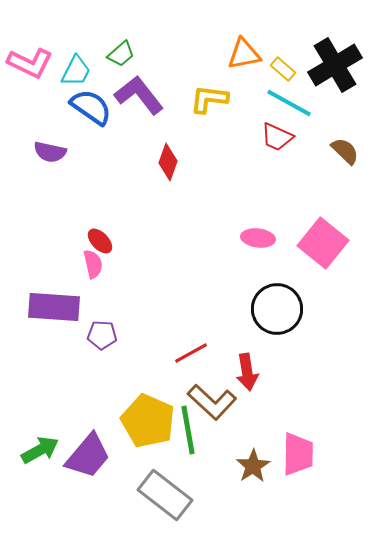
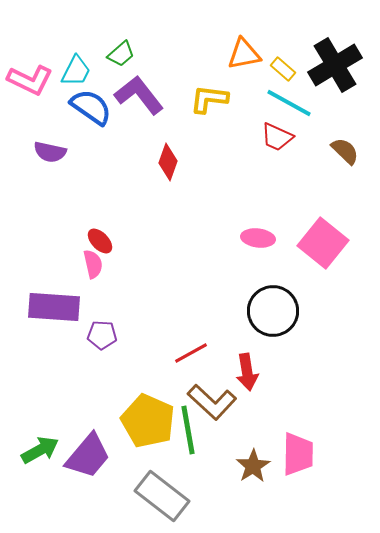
pink L-shape: moved 17 px down
black circle: moved 4 px left, 2 px down
gray rectangle: moved 3 px left, 1 px down
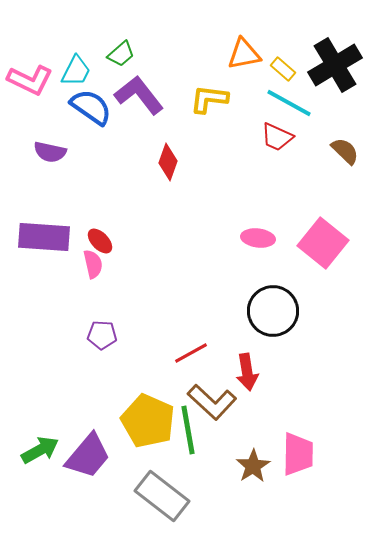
purple rectangle: moved 10 px left, 70 px up
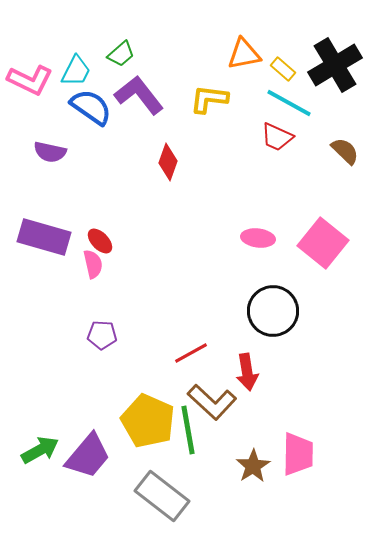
purple rectangle: rotated 12 degrees clockwise
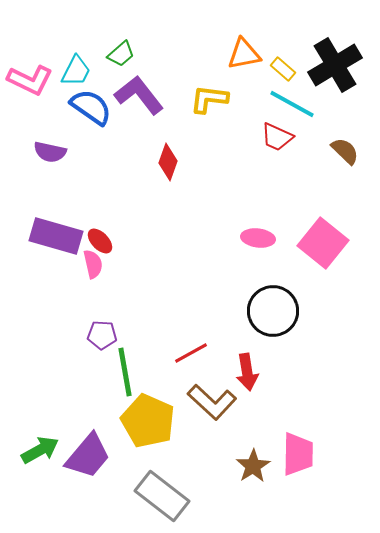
cyan line: moved 3 px right, 1 px down
purple rectangle: moved 12 px right, 1 px up
green line: moved 63 px left, 58 px up
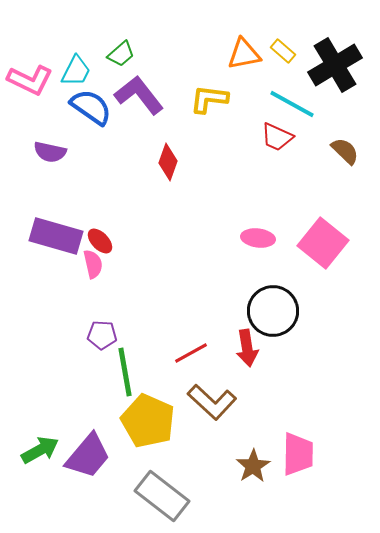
yellow rectangle: moved 18 px up
red arrow: moved 24 px up
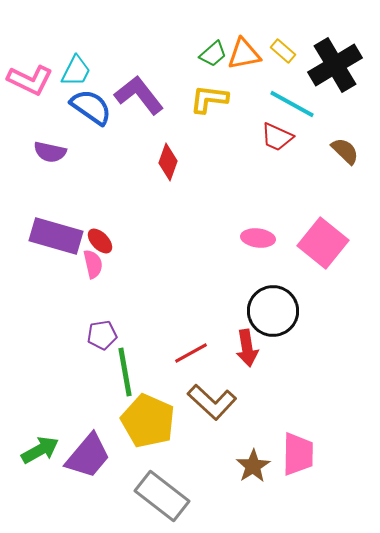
green trapezoid: moved 92 px right
purple pentagon: rotated 12 degrees counterclockwise
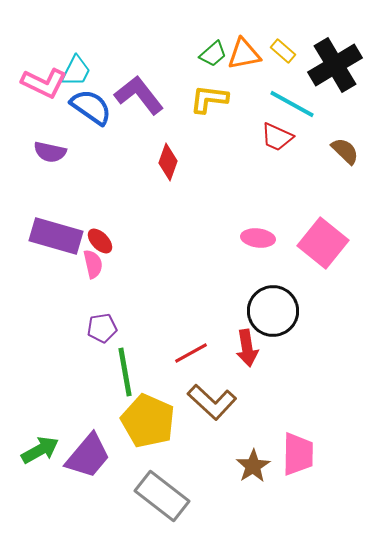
pink L-shape: moved 14 px right, 3 px down
purple pentagon: moved 7 px up
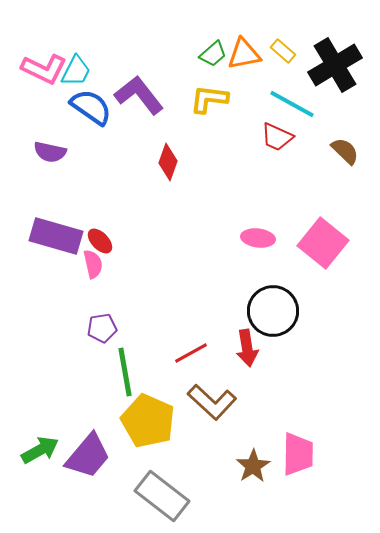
pink L-shape: moved 14 px up
